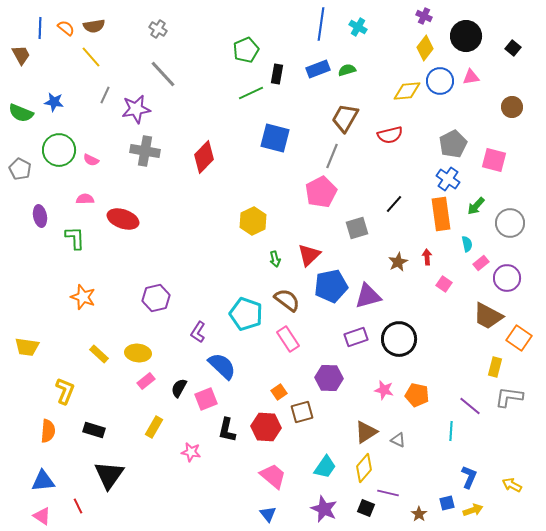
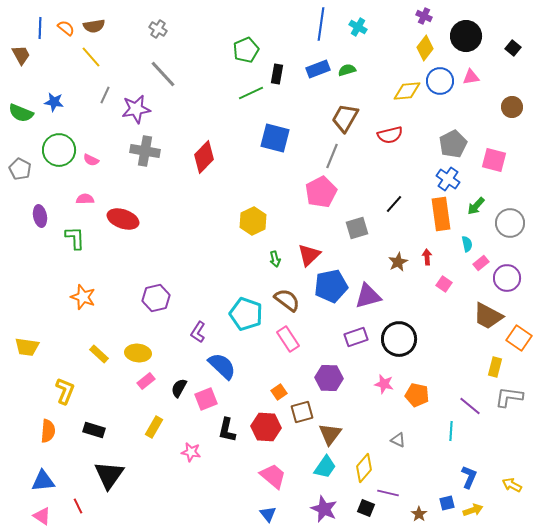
pink star at (384, 390): moved 6 px up
brown triangle at (366, 432): moved 36 px left, 2 px down; rotated 20 degrees counterclockwise
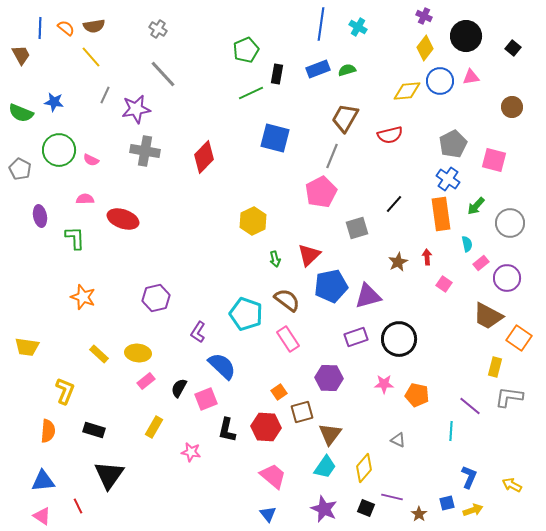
pink star at (384, 384): rotated 12 degrees counterclockwise
purple line at (388, 493): moved 4 px right, 4 px down
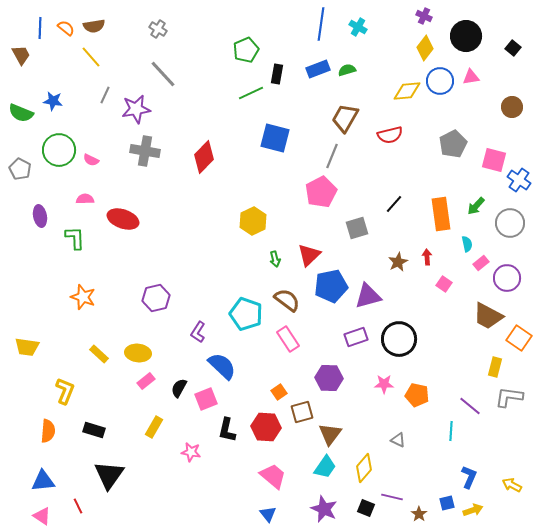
blue star at (54, 102): moved 1 px left, 1 px up
blue cross at (448, 179): moved 71 px right, 1 px down
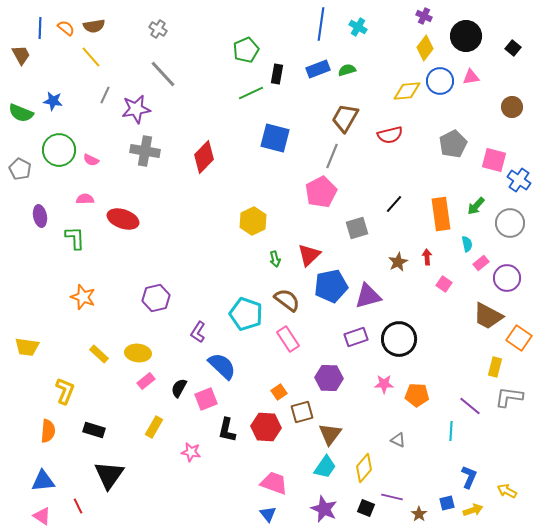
orange pentagon at (417, 395): rotated 10 degrees counterclockwise
pink trapezoid at (273, 476): moved 1 px right, 7 px down; rotated 20 degrees counterclockwise
yellow arrow at (512, 485): moved 5 px left, 6 px down
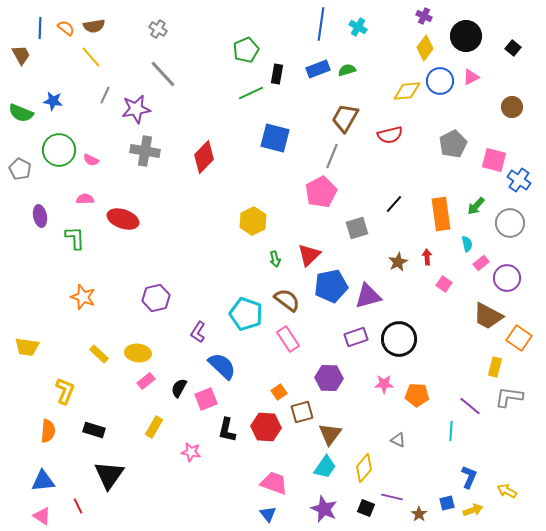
pink triangle at (471, 77): rotated 18 degrees counterclockwise
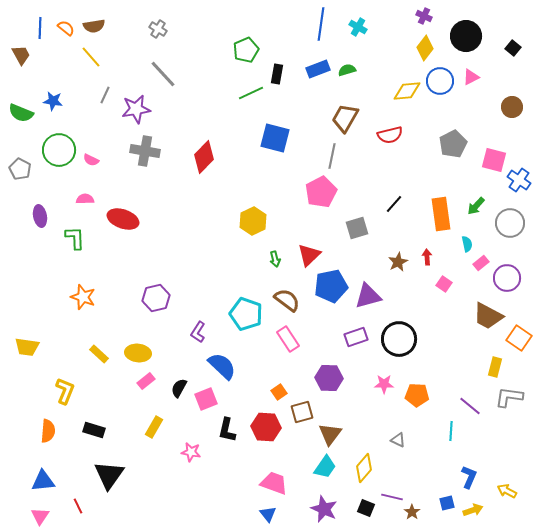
gray line at (332, 156): rotated 10 degrees counterclockwise
brown star at (419, 514): moved 7 px left, 2 px up
pink triangle at (42, 516): moved 2 px left; rotated 30 degrees clockwise
